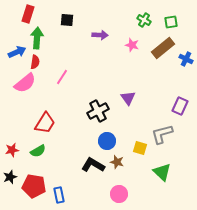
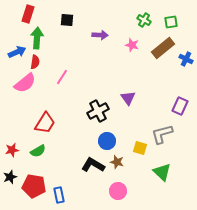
pink circle: moved 1 px left, 3 px up
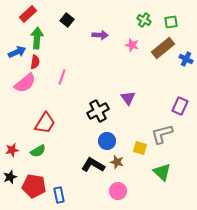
red rectangle: rotated 30 degrees clockwise
black square: rotated 32 degrees clockwise
pink line: rotated 14 degrees counterclockwise
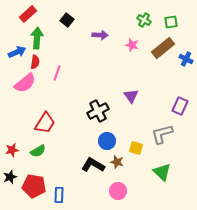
pink line: moved 5 px left, 4 px up
purple triangle: moved 3 px right, 2 px up
yellow square: moved 4 px left
blue rectangle: rotated 14 degrees clockwise
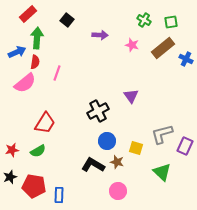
purple rectangle: moved 5 px right, 40 px down
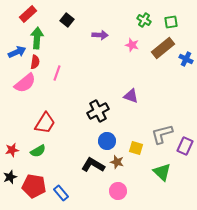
purple triangle: rotated 35 degrees counterclockwise
blue rectangle: moved 2 px right, 2 px up; rotated 42 degrees counterclockwise
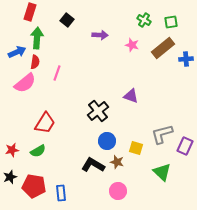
red rectangle: moved 2 px right, 2 px up; rotated 30 degrees counterclockwise
blue cross: rotated 32 degrees counterclockwise
black cross: rotated 10 degrees counterclockwise
blue rectangle: rotated 35 degrees clockwise
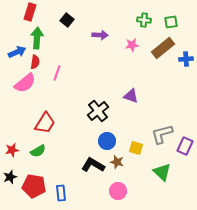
green cross: rotated 24 degrees counterclockwise
pink star: rotated 24 degrees counterclockwise
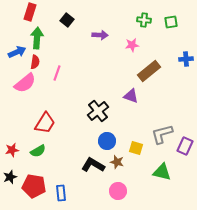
brown rectangle: moved 14 px left, 23 px down
green triangle: rotated 30 degrees counterclockwise
